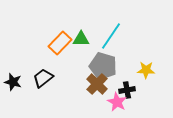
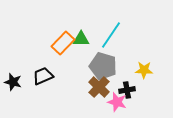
cyan line: moved 1 px up
orange rectangle: moved 3 px right
yellow star: moved 2 px left
black trapezoid: moved 2 px up; rotated 15 degrees clockwise
brown cross: moved 2 px right, 3 px down
pink star: rotated 12 degrees counterclockwise
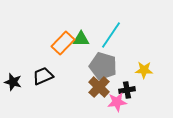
pink star: rotated 24 degrees counterclockwise
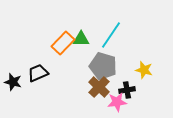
yellow star: rotated 12 degrees clockwise
black trapezoid: moved 5 px left, 3 px up
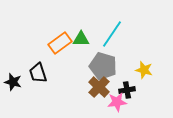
cyan line: moved 1 px right, 1 px up
orange rectangle: moved 3 px left; rotated 10 degrees clockwise
black trapezoid: rotated 85 degrees counterclockwise
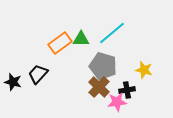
cyan line: moved 1 px up; rotated 16 degrees clockwise
black trapezoid: moved 1 px down; rotated 60 degrees clockwise
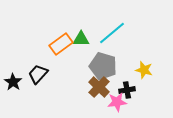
orange rectangle: moved 1 px right, 1 px down
black star: rotated 18 degrees clockwise
